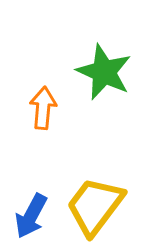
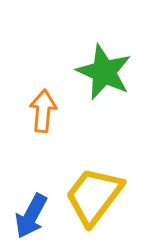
orange arrow: moved 3 px down
yellow trapezoid: moved 1 px left, 10 px up
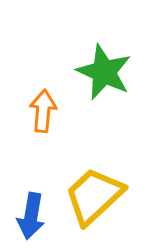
yellow trapezoid: rotated 10 degrees clockwise
blue arrow: rotated 18 degrees counterclockwise
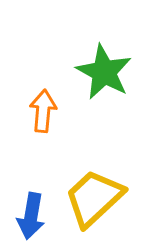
green star: rotated 4 degrees clockwise
yellow trapezoid: moved 2 px down
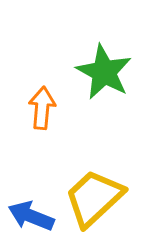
orange arrow: moved 1 px left, 3 px up
blue arrow: rotated 102 degrees clockwise
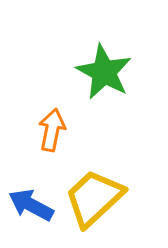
orange arrow: moved 10 px right, 22 px down; rotated 6 degrees clockwise
blue arrow: moved 11 px up; rotated 6 degrees clockwise
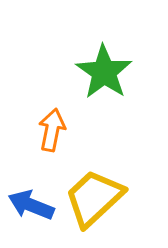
green star: rotated 6 degrees clockwise
blue arrow: rotated 6 degrees counterclockwise
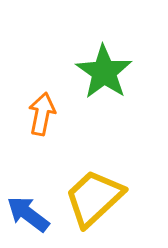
orange arrow: moved 10 px left, 16 px up
blue arrow: moved 3 px left, 9 px down; rotated 15 degrees clockwise
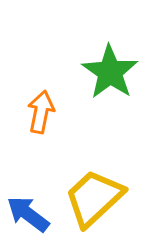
green star: moved 6 px right
orange arrow: moved 1 px left, 2 px up
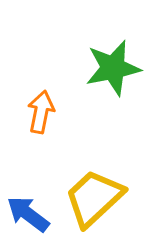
green star: moved 3 px right, 4 px up; rotated 26 degrees clockwise
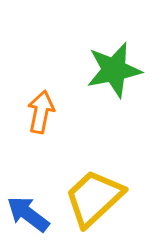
green star: moved 1 px right, 2 px down
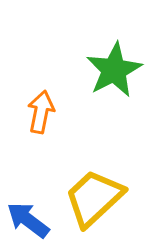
green star: rotated 16 degrees counterclockwise
blue arrow: moved 6 px down
